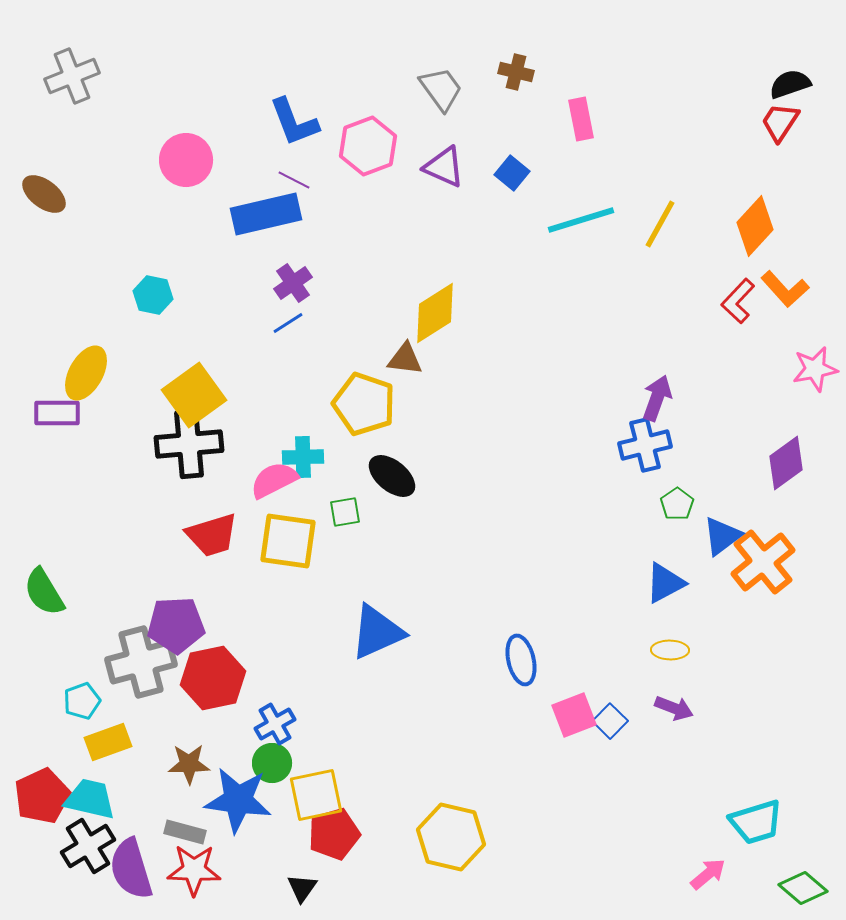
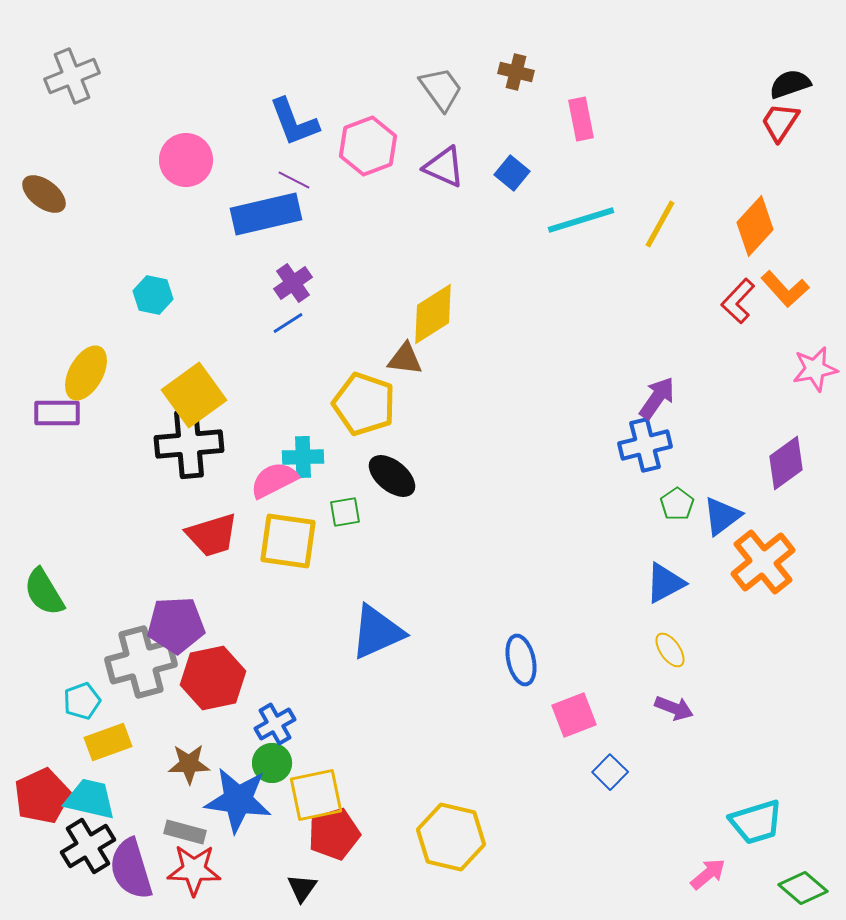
yellow diamond at (435, 313): moved 2 px left, 1 px down
purple arrow at (657, 398): rotated 15 degrees clockwise
blue triangle at (722, 536): moved 20 px up
yellow ellipse at (670, 650): rotated 54 degrees clockwise
blue square at (610, 721): moved 51 px down
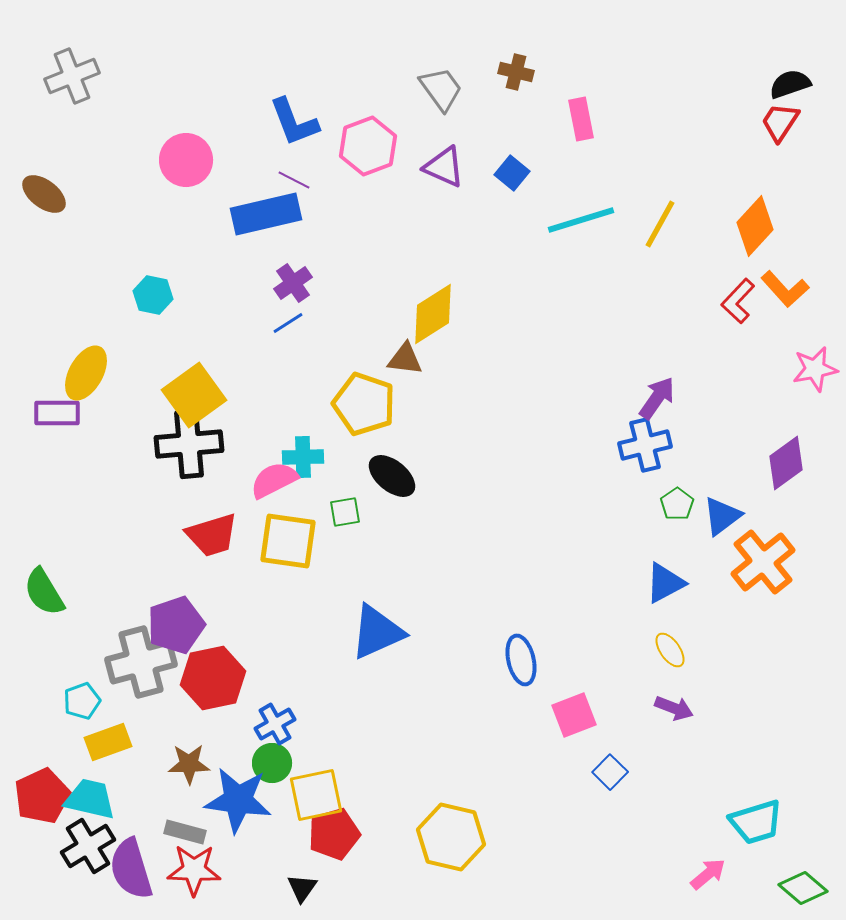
purple pentagon at (176, 625): rotated 16 degrees counterclockwise
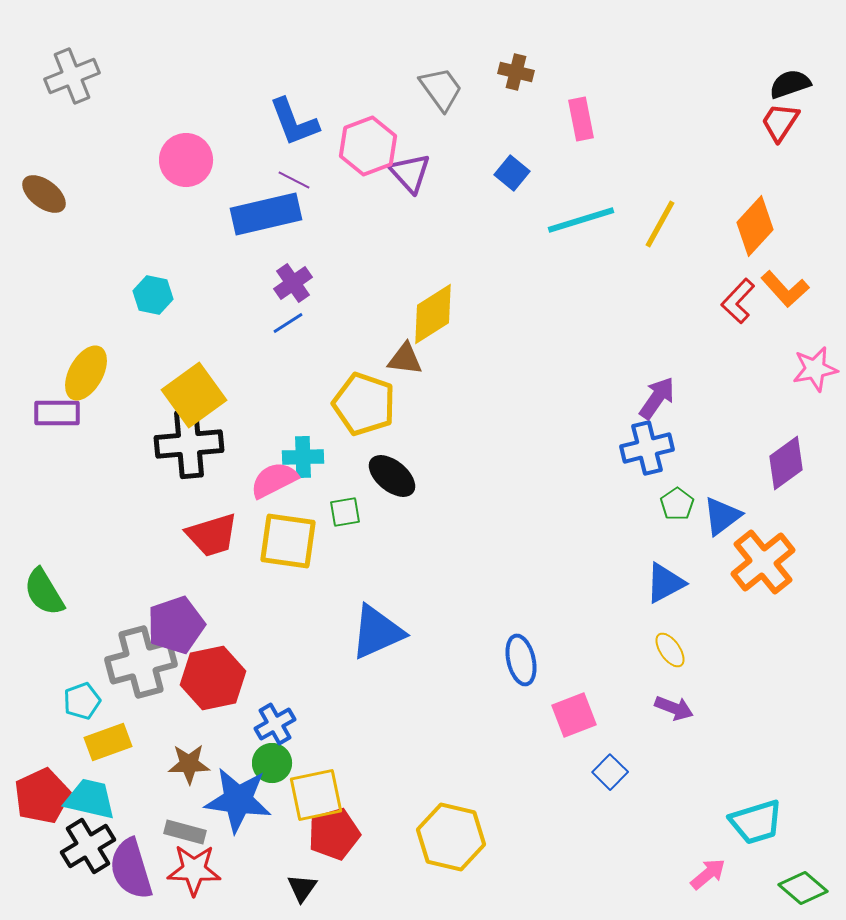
purple triangle at (444, 167): moved 34 px left, 6 px down; rotated 24 degrees clockwise
blue cross at (645, 445): moved 2 px right, 3 px down
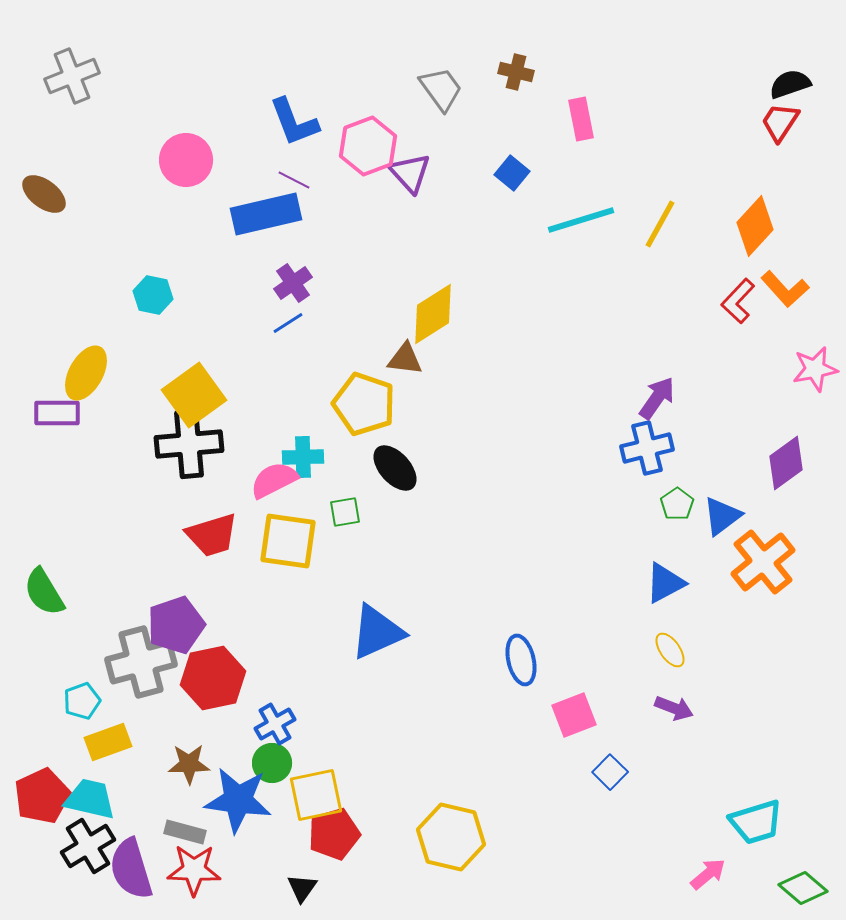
black ellipse at (392, 476): moved 3 px right, 8 px up; rotated 9 degrees clockwise
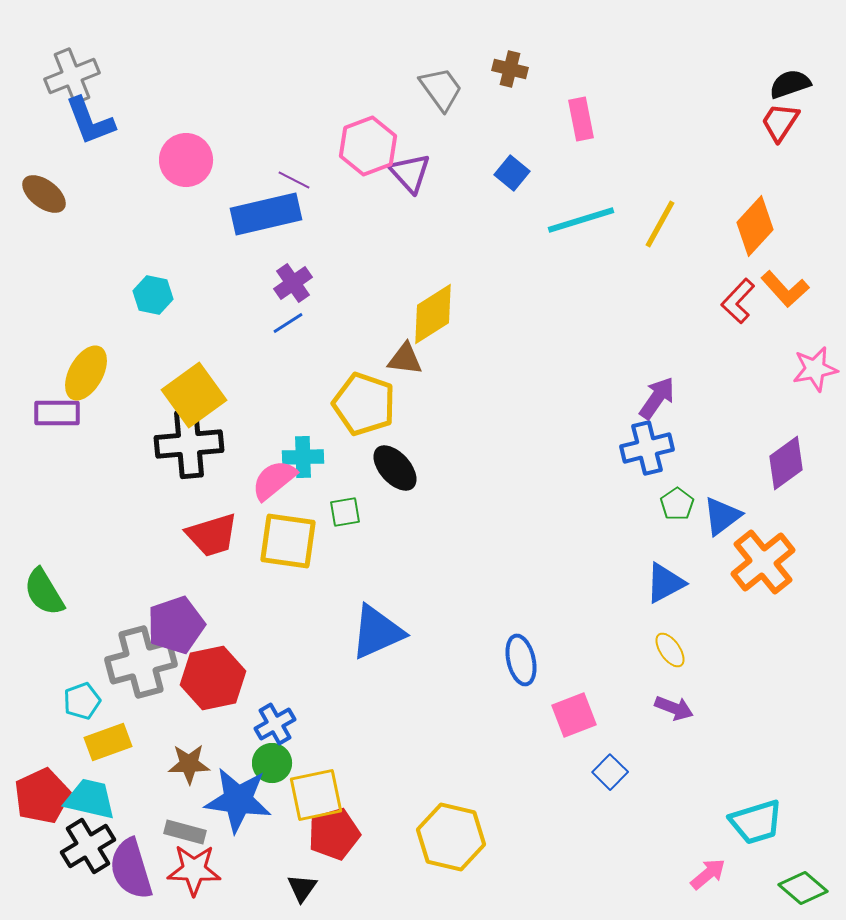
brown cross at (516, 72): moved 6 px left, 3 px up
blue L-shape at (294, 122): moved 204 px left, 1 px up
pink semicircle at (274, 480): rotated 12 degrees counterclockwise
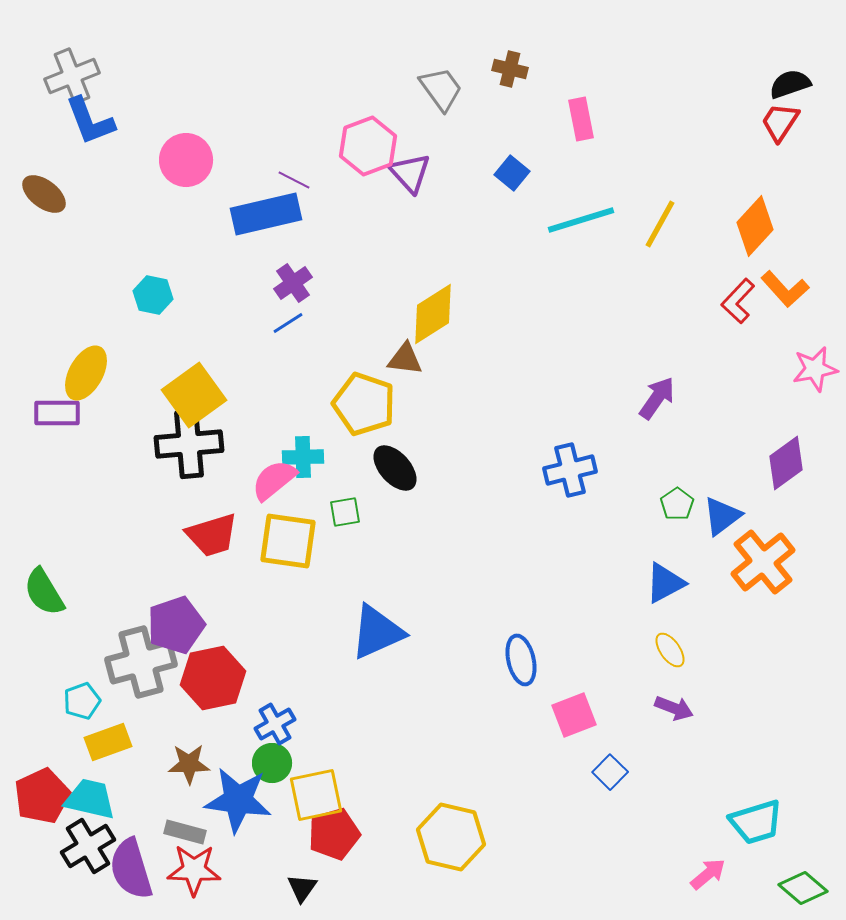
blue cross at (647, 448): moved 77 px left, 22 px down
